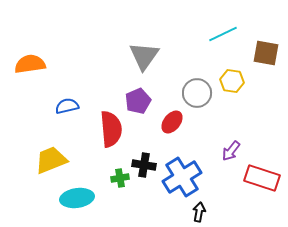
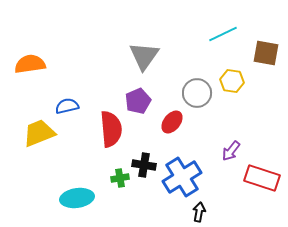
yellow trapezoid: moved 12 px left, 27 px up
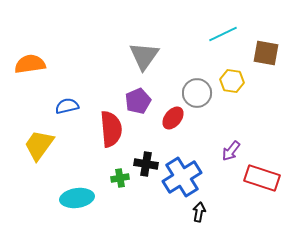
red ellipse: moved 1 px right, 4 px up
yellow trapezoid: moved 12 px down; rotated 32 degrees counterclockwise
black cross: moved 2 px right, 1 px up
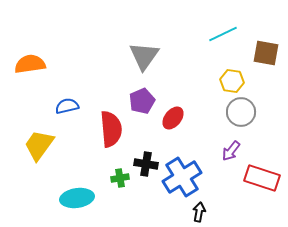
gray circle: moved 44 px right, 19 px down
purple pentagon: moved 4 px right
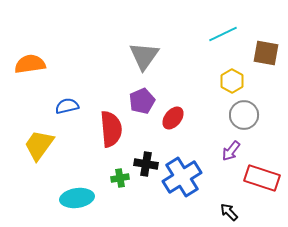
yellow hexagon: rotated 20 degrees clockwise
gray circle: moved 3 px right, 3 px down
black arrow: moved 30 px right; rotated 54 degrees counterclockwise
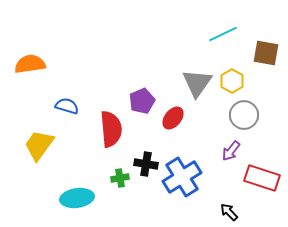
gray triangle: moved 53 px right, 27 px down
blue semicircle: rotated 30 degrees clockwise
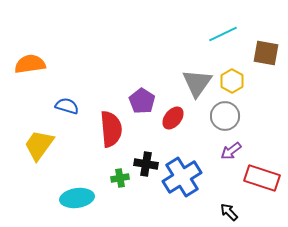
purple pentagon: rotated 15 degrees counterclockwise
gray circle: moved 19 px left, 1 px down
purple arrow: rotated 15 degrees clockwise
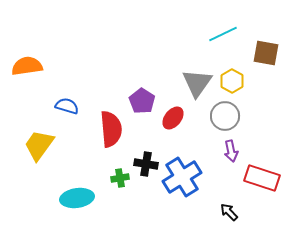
orange semicircle: moved 3 px left, 2 px down
purple arrow: rotated 65 degrees counterclockwise
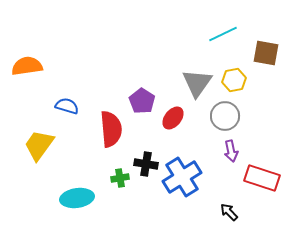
yellow hexagon: moved 2 px right, 1 px up; rotated 20 degrees clockwise
